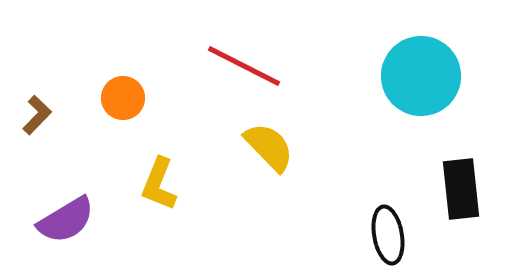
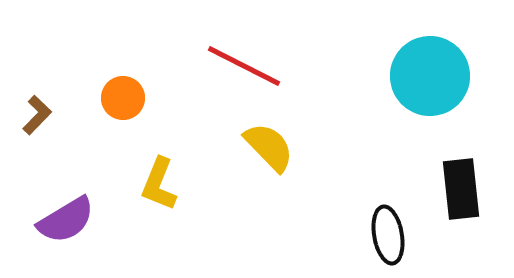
cyan circle: moved 9 px right
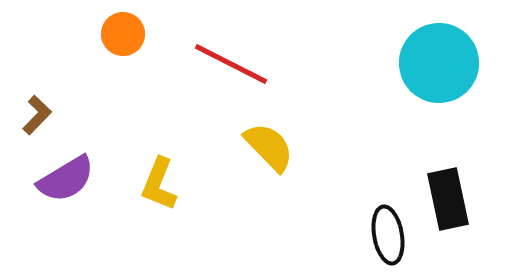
red line: moved 13 px left, 2 px up
cyan circle: moved 9 px right, 13 px up
orange circle: moved 64 px up
black rectangle: moved 13 px left, 10 px down; rotated 6 degrees counterclockwise
purple semicircle: moved 41 px up
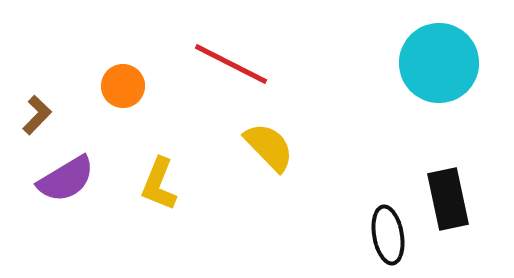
orange circle: moved 52 px down
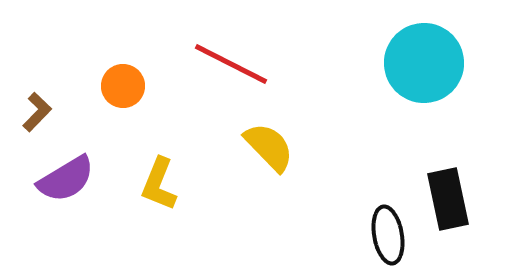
cyan circle: moved 15 px left
brown L-shape: moved 3 px up
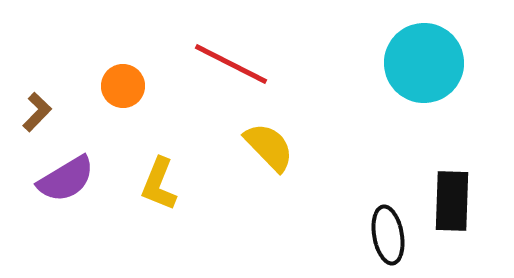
black rectangle: moved 4 px right, 2 px down; rotated 14 degrees clockwise
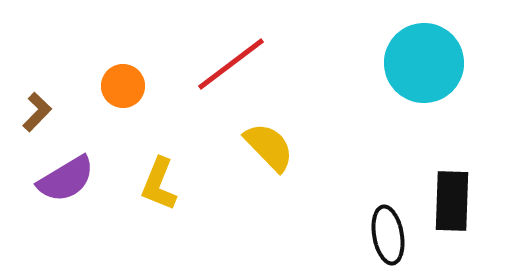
red line: rotated 64 degrees counterclockwise
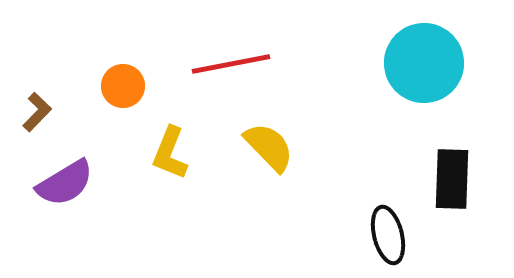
red line: rotated 26 degrees clockwise
purple semicircle: moved 1 px left, 4 px down
yellow L-shape: moved 11 px right, 31 px up
black rectangle: moved 22 px up
black ellipse: rotated 4 degrees counterclockwise
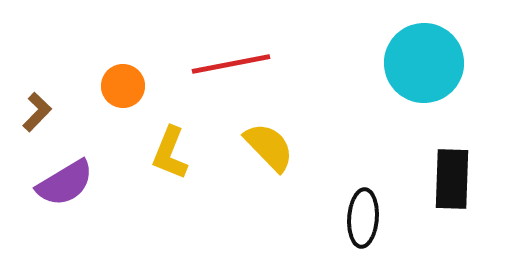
black ellipse: moved 25 px left, 17 px up; rotated 18 degrees clockwise
